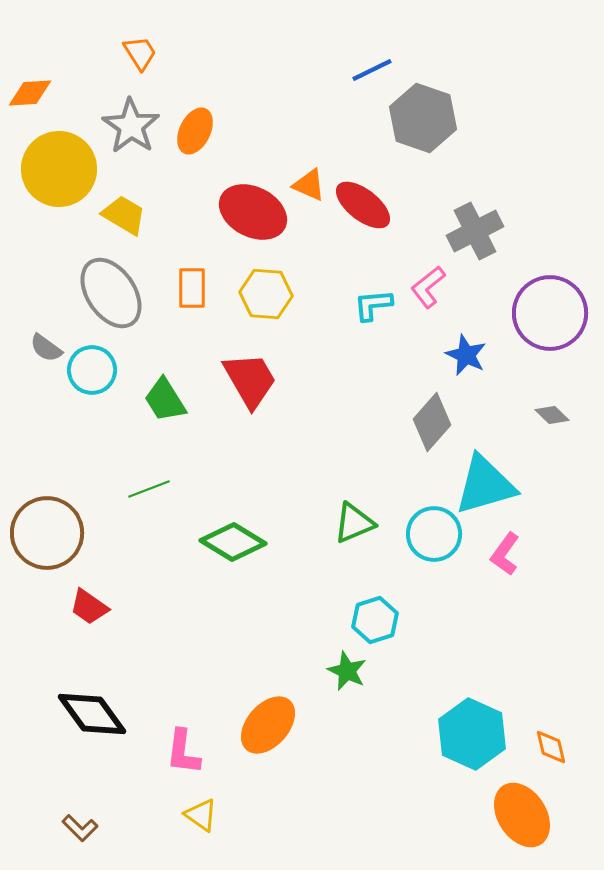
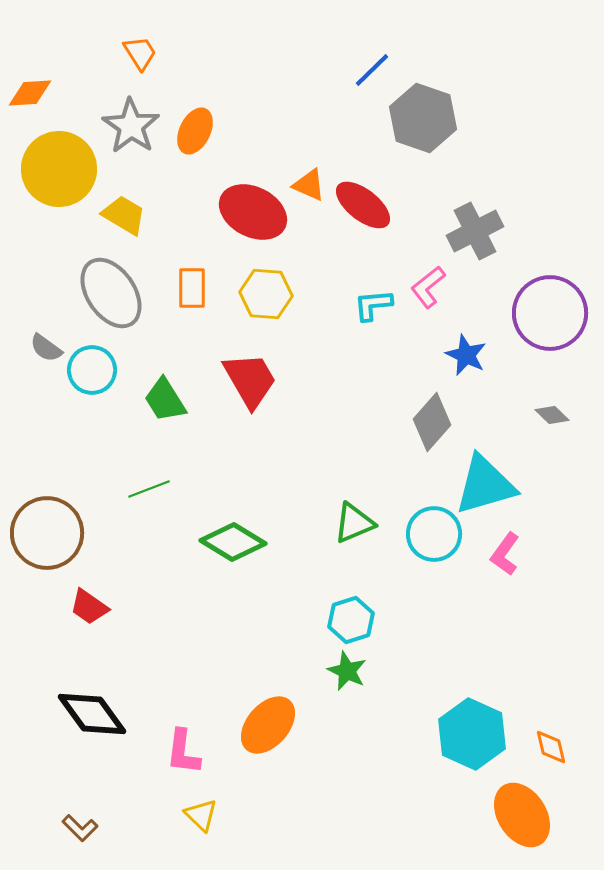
blue line at (372, 70): rotated 18 degrees counterclockwise
cyan hexagon at (375, 620): moved 24 px left
yellow triangle at (201, 815): rotated 9 degrees clockwise
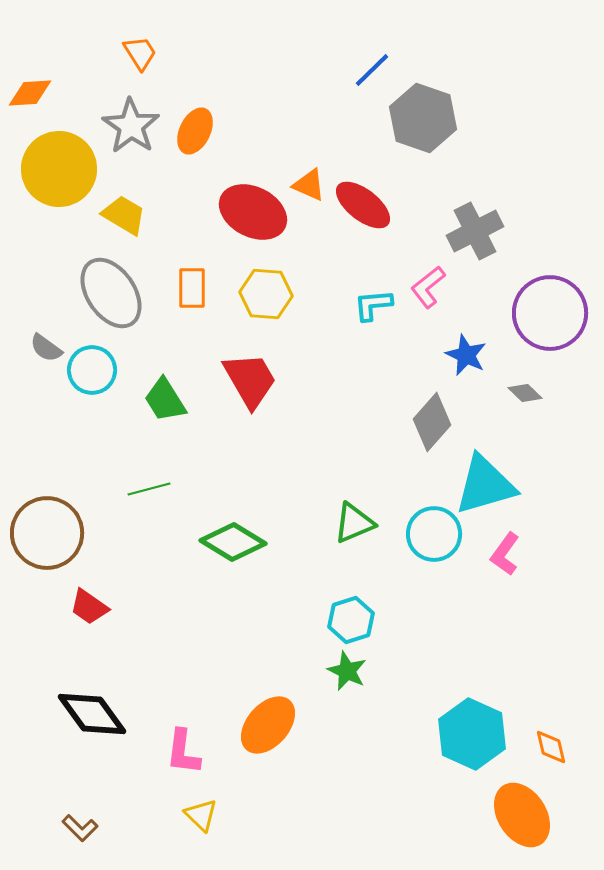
gray diamond at (552, 415): moved 27 px left, 22 px up
green line at (149, 489): rotated 6 degrees clockwise
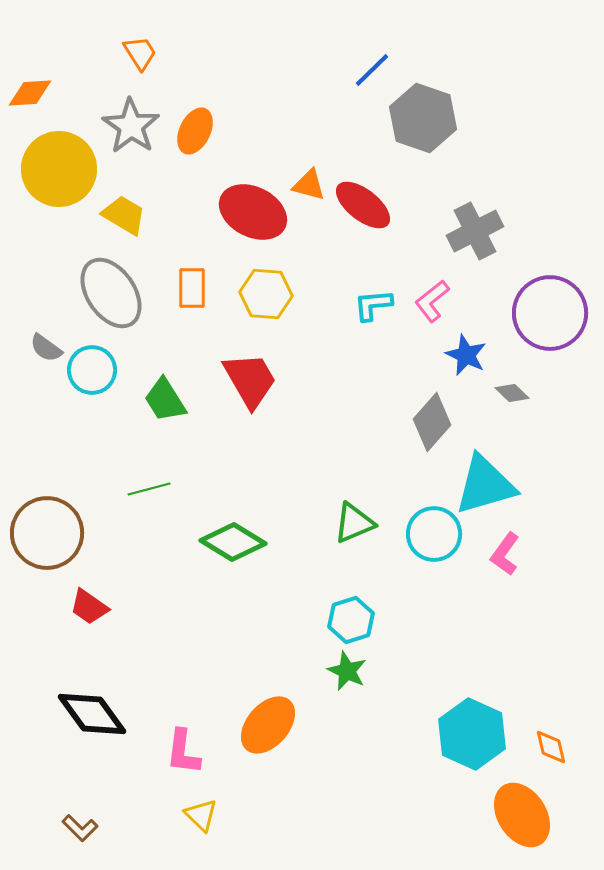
orange triangle at (309, 185): rotated 9 degrees counterclockwise
pink L-shape at (428, 287): moved 4 px right, 14 px down
gray diamond at (525, 393): moved 13 px left
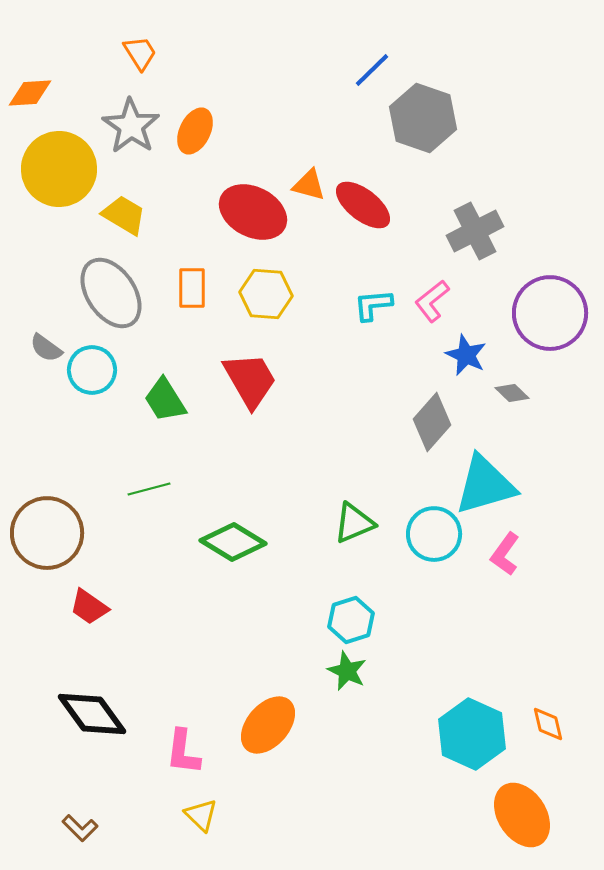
orange diamond at (551, 747): moved 3 px left, 23 px up
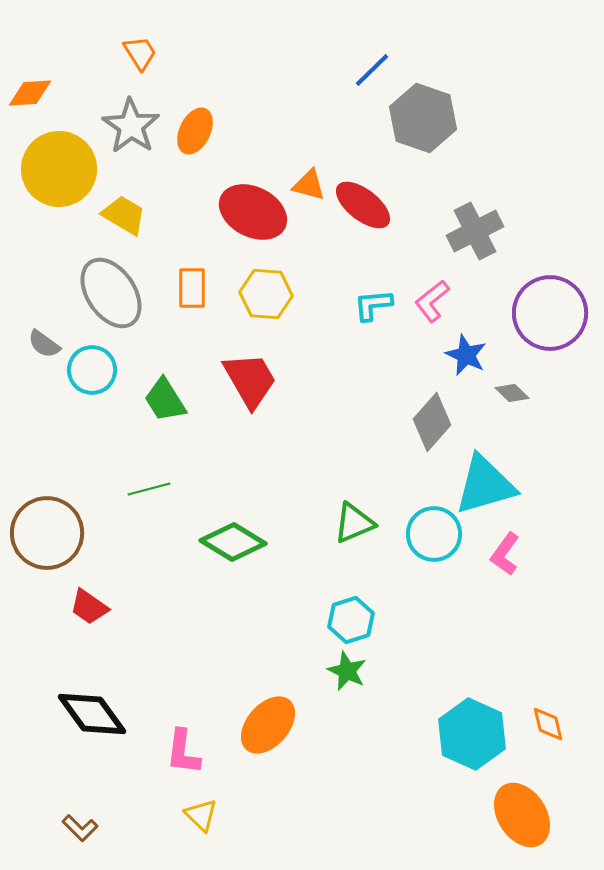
gray semicircle at (46, 348): moved 2 px left, 4 px up
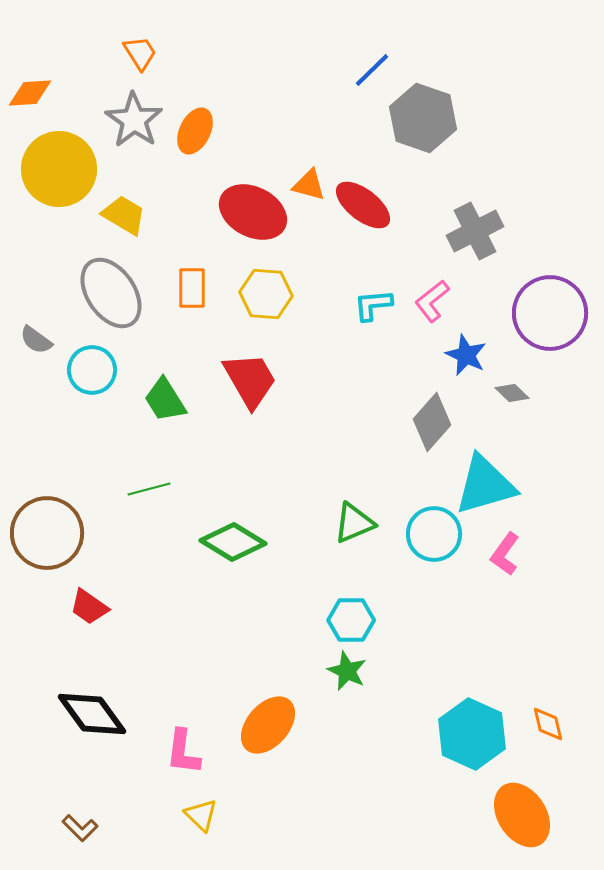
gray star at (131, 126): moved 3 px right, 6 px up
gray semicircle at (44, 344): moved 8 px left, 4 px up
cyan hexagon at (351, 620): rotated 18 degrees clockwise
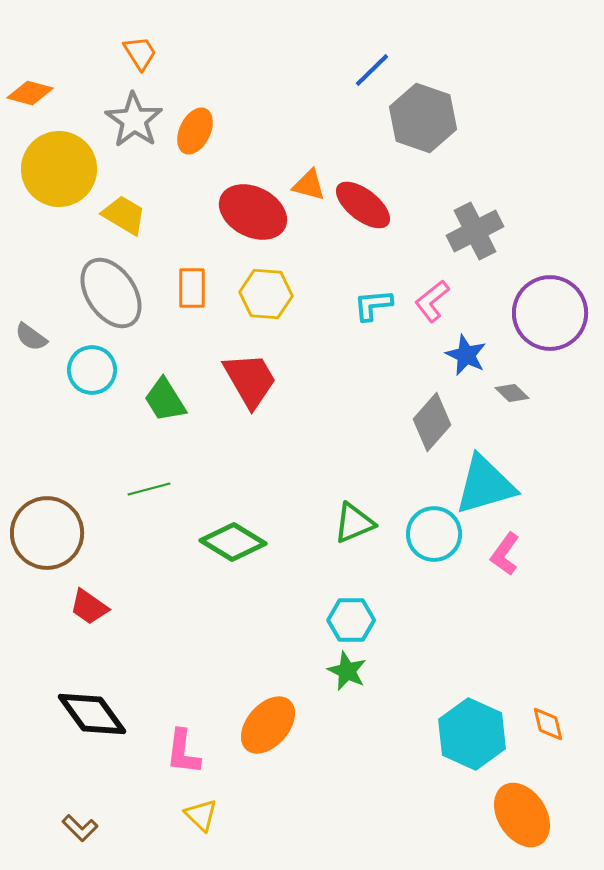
orange diamond at (30, 93): rotated 18 degrees clockwise
gray semicircle at (36, 340): moved 5 px left, 3 px up
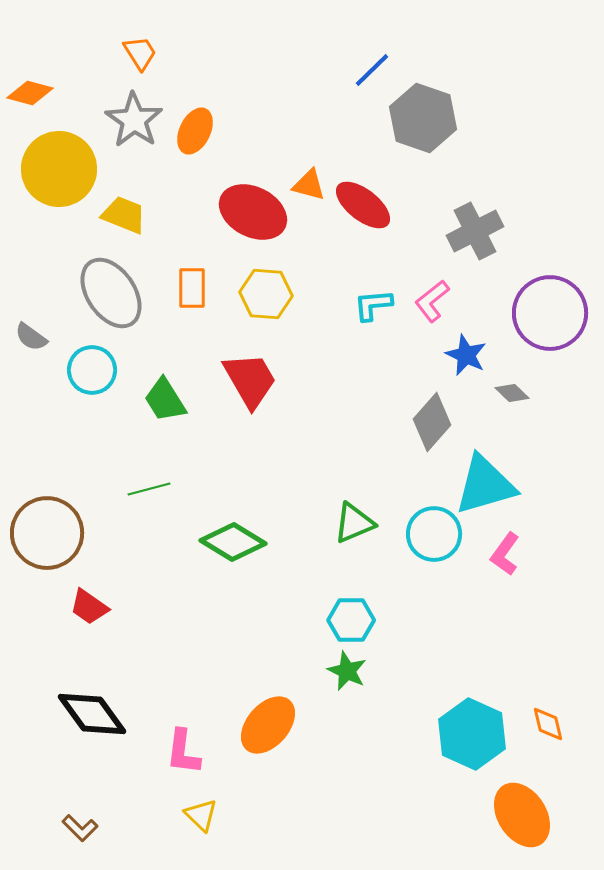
yellow trapezoid at (124, 215): rotated 9 degrees counterclockwise
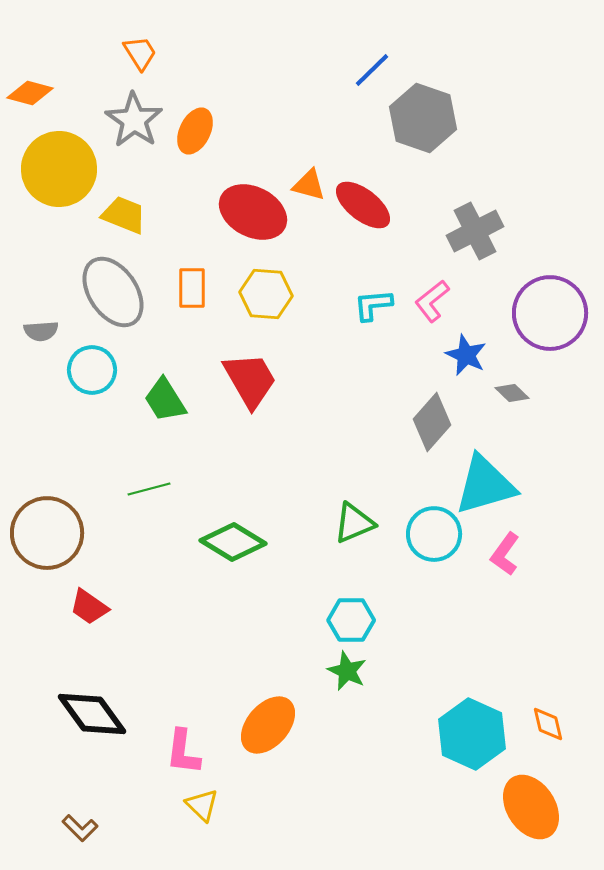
gray ellipse at (111, 293): moved 2 px right, 1 px up
gray semicircle at (31, 337): moved 10 px right, 6 px up; rotated 40 degrees counterclockwise
yellow triangle at (201, 815): moved 1 px right, 10 px up
orange ellipse at (522, 815): moved 9 px right, 8 px up
